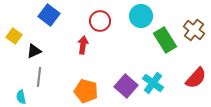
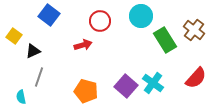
red arrow: rotated 66 degrees clockwise
black triangle: moved 1 px left
gray line: rotated 12 degrees clockwise
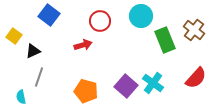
green rectangle: rotated 10 degrees clockwise
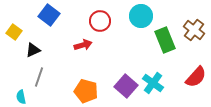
yellow square: moved 4 px up
black triangle: moved 1 px up
red semicircle: moved 1 px up
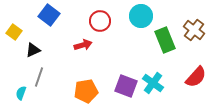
purple square: rotated 20 degrees counterclockwise
orange pentagon: rotated 25 degrees counterclockwise
cyan semicircle: moved 4 px up; rotated 32 degrees clockwise
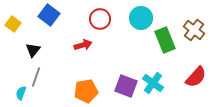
cyan circle: moved 2 px down
red circle: moved 2 px up
yellow square: moved 1 px left, 8 px up
black triangle: rotated 28 degrees counterclockwise
gray line: moved 3 px left
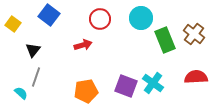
brown cross: moved 4 px down
red semicircle: rotated 135 degrees counterclockwise
cyan semicircle: rotated 112 degrees clockwise
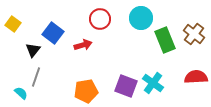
blue square: moved 4 px right, 18 px down
